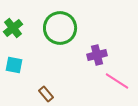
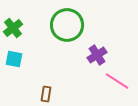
green circle: moved 7 px right, 3 px up
purple cross: rotated 18 degrees counterclockwise
cyan square: moved 6 px up
brown rectangle: rotated 49 degrees clockwise
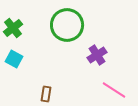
cyan square: rotated 18 degrees clockwise
pink line: moved 3 px left, 9 px down
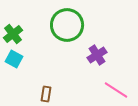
green cross: moved 6 px down
pink line: moved 2 px right
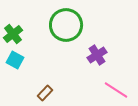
green circle: moved 1 px left
cyan square: moved 1 px right, 1 px down
brown rectangle: moved 1 px left, 1 px up; rotated 35 degrees clockwise
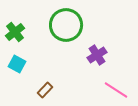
green cross: moved 2 px right, 2 px up
cyan square: moved 2 px right, 4 px down
brown rectangle: moved 3 px up
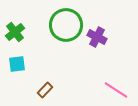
purple cross: moved 18 px up; rotated 30 degrees counterclockwise
cyan square: rotated 36 degrees counterclockwise
